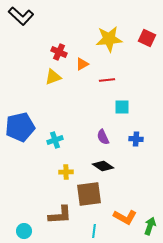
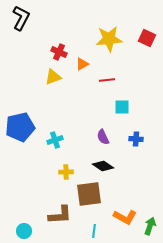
black L-shape: moved 2 px down; rotated 105 degrees counterclockwise
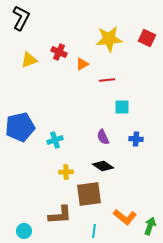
yellow triangle: moved 24 px left, 17 px up
orange L-shape: rotated 10 degrees clockwise
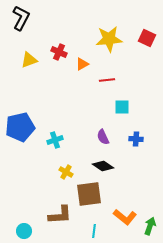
yellow cross: rotated 32 degrees clockwise
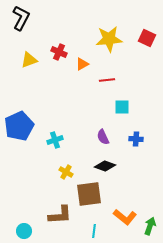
blue pentagon: moved 1 px left, 1 px up; rotated 12 degrees counterclockwise
black diamond: moved 2 px right; rotated 15 degrees counterclockwise
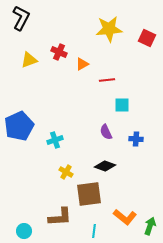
yellow star: moved 10 px up
cyan square: moved 2 px up
purple semicircle: moved 3 px right, 5 px up
brown L-shape: moved 2 px down
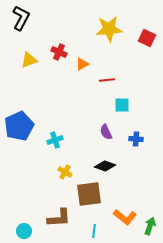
yellow cross: moved 1 px left
brown L-shape: moved 1 px left, 1 px down
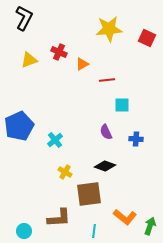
black L-shape: moved 3 px right
cyan cross: rotated 21 degrees counterclockwise
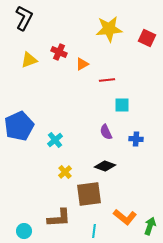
yellow cross: rotated 16 degrees clockwise
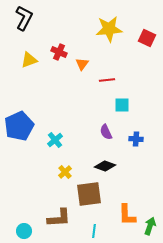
orange triangle: rotated 24 degrees counterclockwise
orange L-shape: moved 2 px right, 2 px up; rotated 50 degrees clockwise
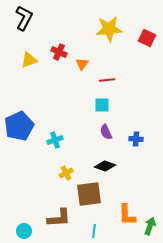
cyan square: moved 20 px left
cyan cross: rotated 21 degrees clockwise
yellow cross: moved 1 px right, 1 px down; rotated 16 degrees clockwise
